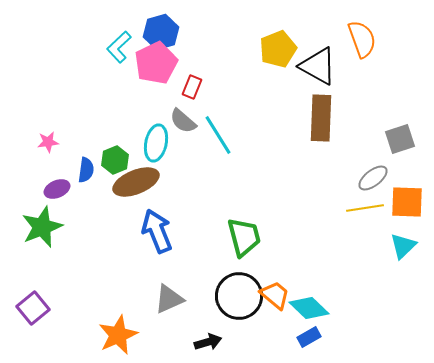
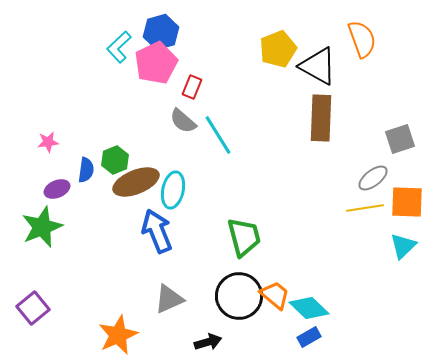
cyan ellipse: moved 17 px right, 47 px down
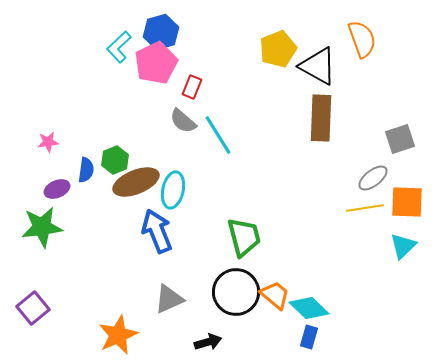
green star: rotated 15 degrees clockwise
black circle: moved 3 px left, 4 px up
blue rectangle: rotated 45 degrees counterclockwise
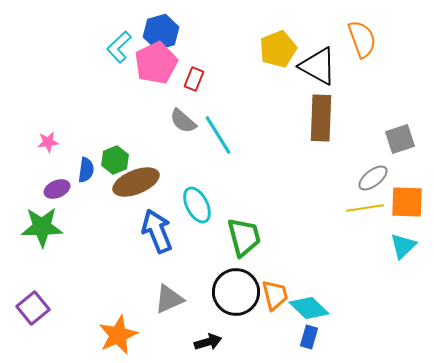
red rectangle: moved 2 px right, 8 px up
cyan ellipse: moved 24 px right, 15 px down; rotated 39 degrees counterclockwise
green star: rotated 6 degrees clockwise
orange trapezoid: rotated 36 degrees clockwise
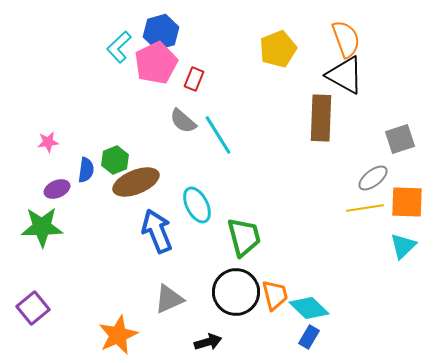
orange semicircle: moved 16 px left
black triangle: moved 27 px right, 9 px down
blue rectangle: rotated 15 degrees clockwise
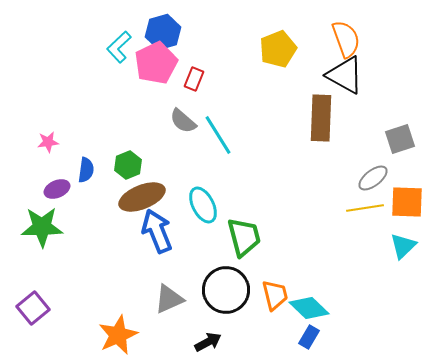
blue hexagon: moved 2 px right
green hexagon: moved 13 px right, 5 px down
brown ellipse: moved 6 px right, 15 px down
cyan ellipse: moved 6 px right
black circle: moved 10 px left, 2 px up
black arrow: rotated 12 degrees counterclockwise
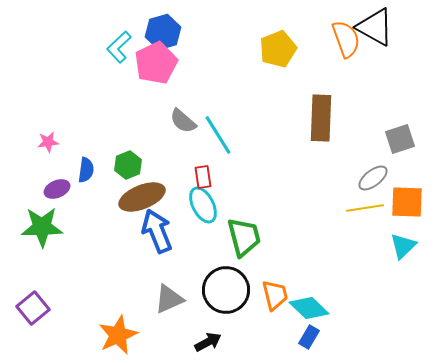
black triangle: moved 30 px right, 48 px up
red rectangle: moved 9 px right, 98 px down; rotated 30 degrees counterclockwise
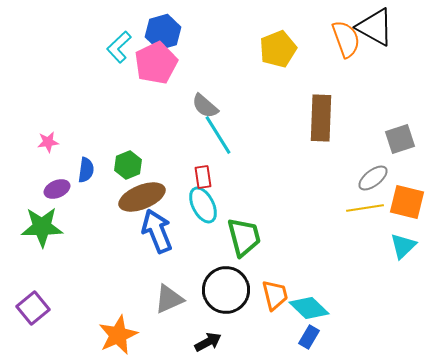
gray semicircle: moved 22 px right, 15 px up
orange square: rotated 12 degrees clockwise
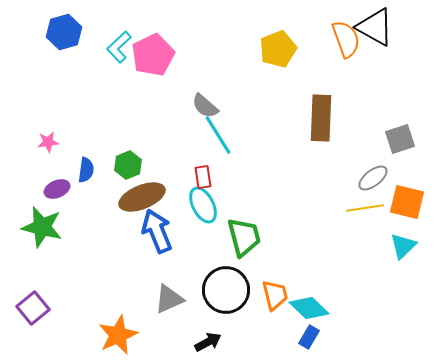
blue hexagon: moved 99 px left
pink pentagon: moved 3 px left, 8 px up
green star: rotated 15 degrees clockwise
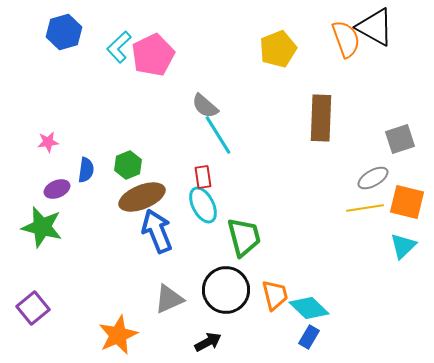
gray ellipse: rotated 8 degrees clockwise
